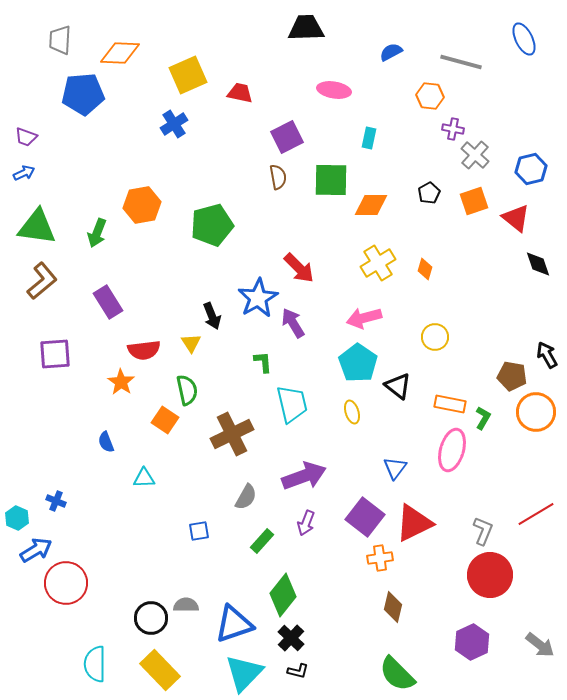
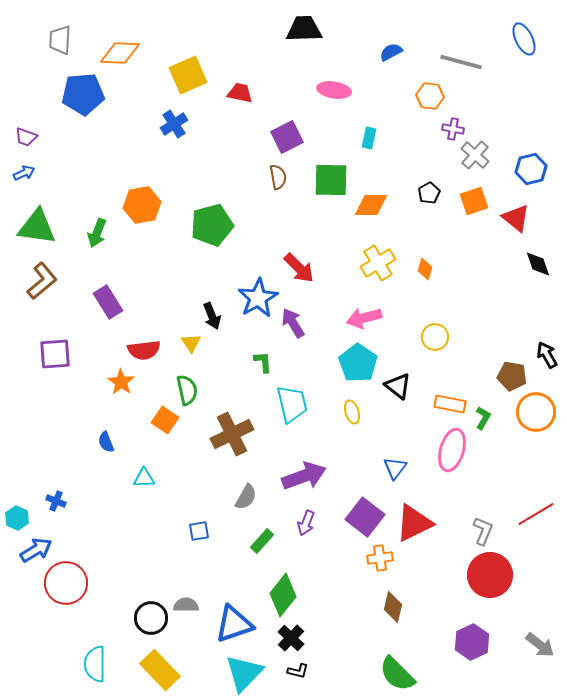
black trapezoid at (306, 28): moved 2 px left, 1 px down
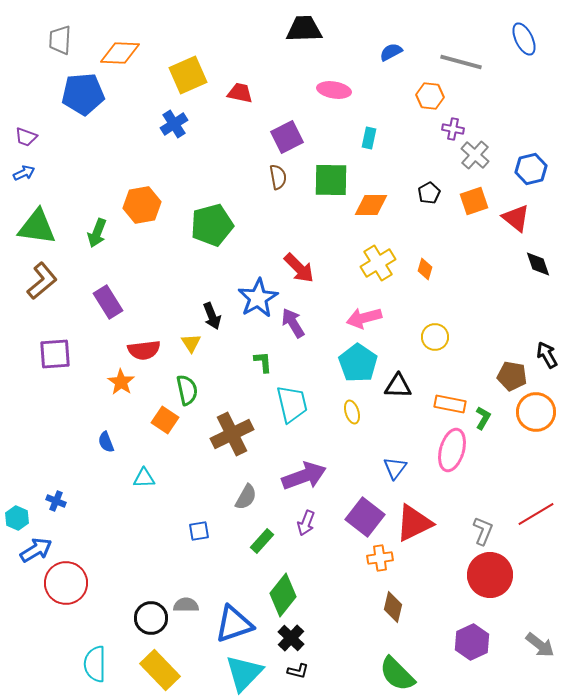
black triangle at (398, 386): rotated 36 degrees counterclockwise
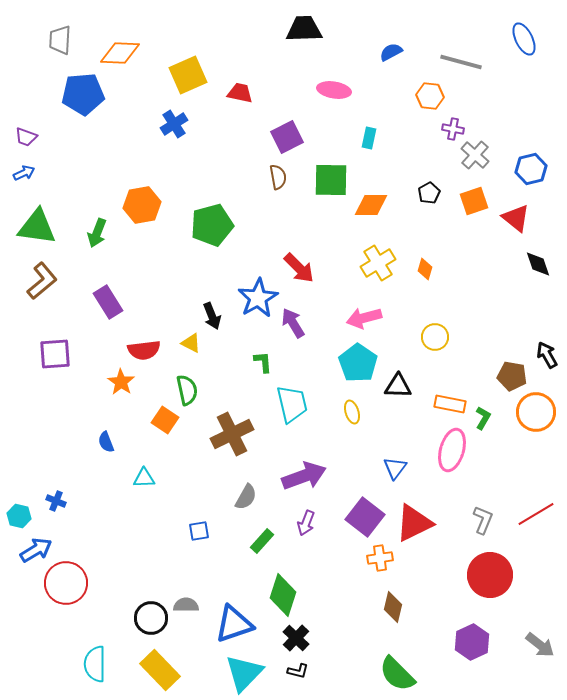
yellow triangle at (191, 343): rotated 30 degrees counterclockwise
cyan hexagon at (17, 518): moved 2 px right, 2 px up; rotated 10 degrees counterclockwise
gray L-shape at (483, 531): moved 11 px up
green diamond at (283, 595): rotated 21 degrees counterclockwise
black cross at (291, 638): moved 5 px right
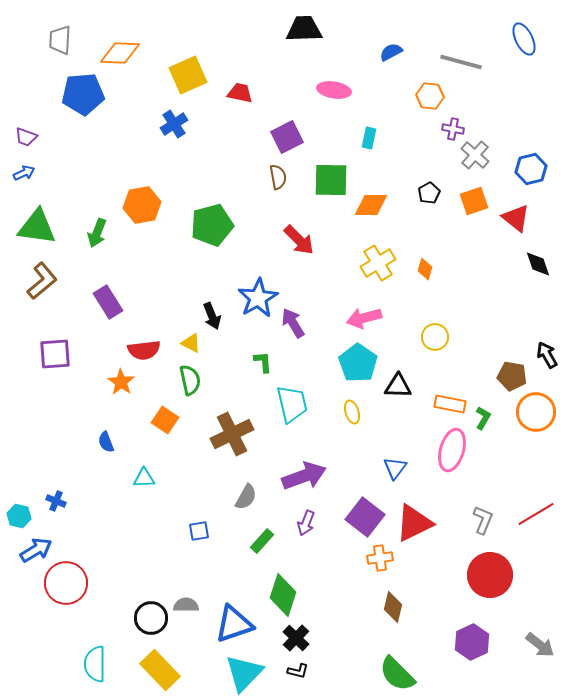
red arrow at (299, 268): moved 28 px up
green semicircle at (187, 390): moved 3 px right, 10 px up
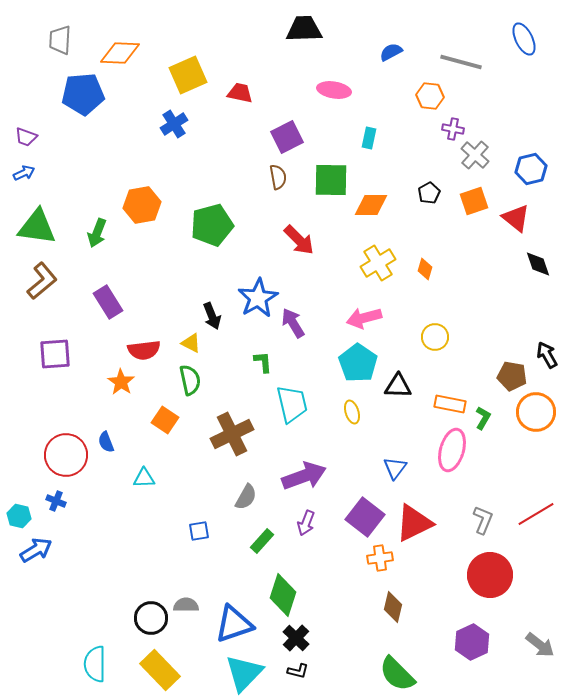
red circle at (66, 583): moved 128 px up
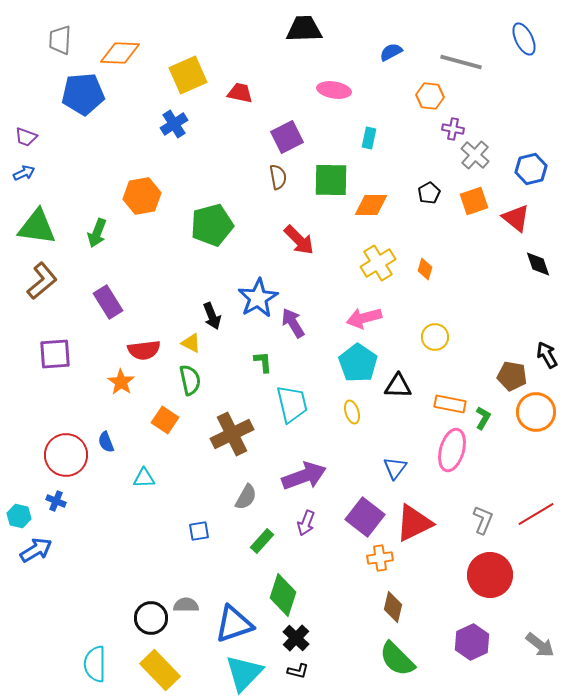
orange hexagon at (142, 205): moved 9 px up
green semicircle at (397, 674): moved 15 px up
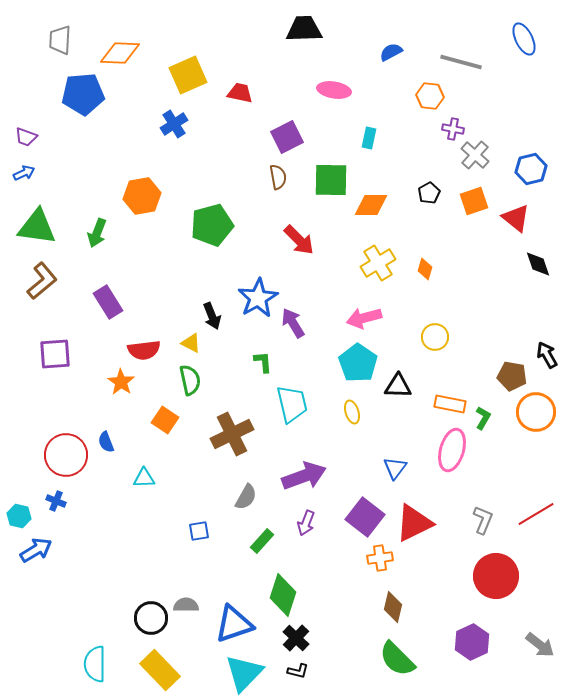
red circle at (490, 575): moved 6 px right, 1 px down
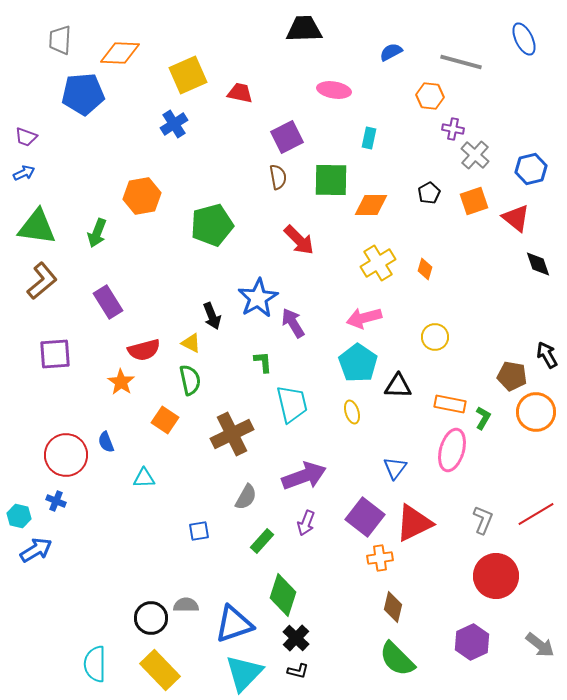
red semicircle at (144, 350): rotated 8 degrees counterclockwise
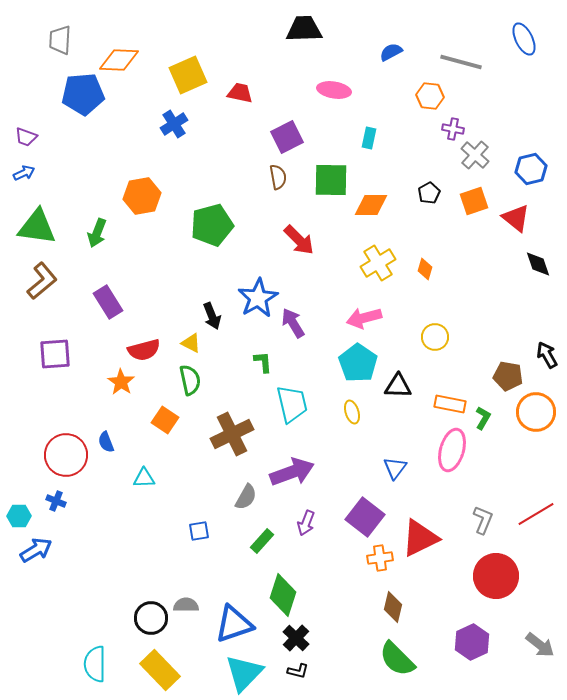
orange diamond at (120, 53): moved 1 px left, 7 px down
brown pentagon at (512, 376): moved 4 px left
purple arrow at (304, 476): moved 12 px left, 4 px up
cyan hexagon at (19, 516): rotated 15 degrees counterclockwise
red triangle at (414, 523): moved 6 px right, 15 px down
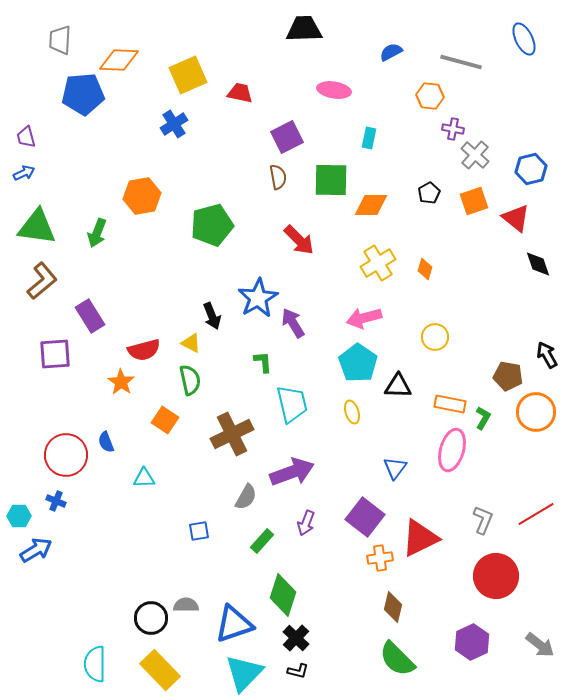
purple trapezoid at (26, 137): rotated 55 degrees clockwise
purple rectangle at (108, 302): moved 18 px left, 14 px down
